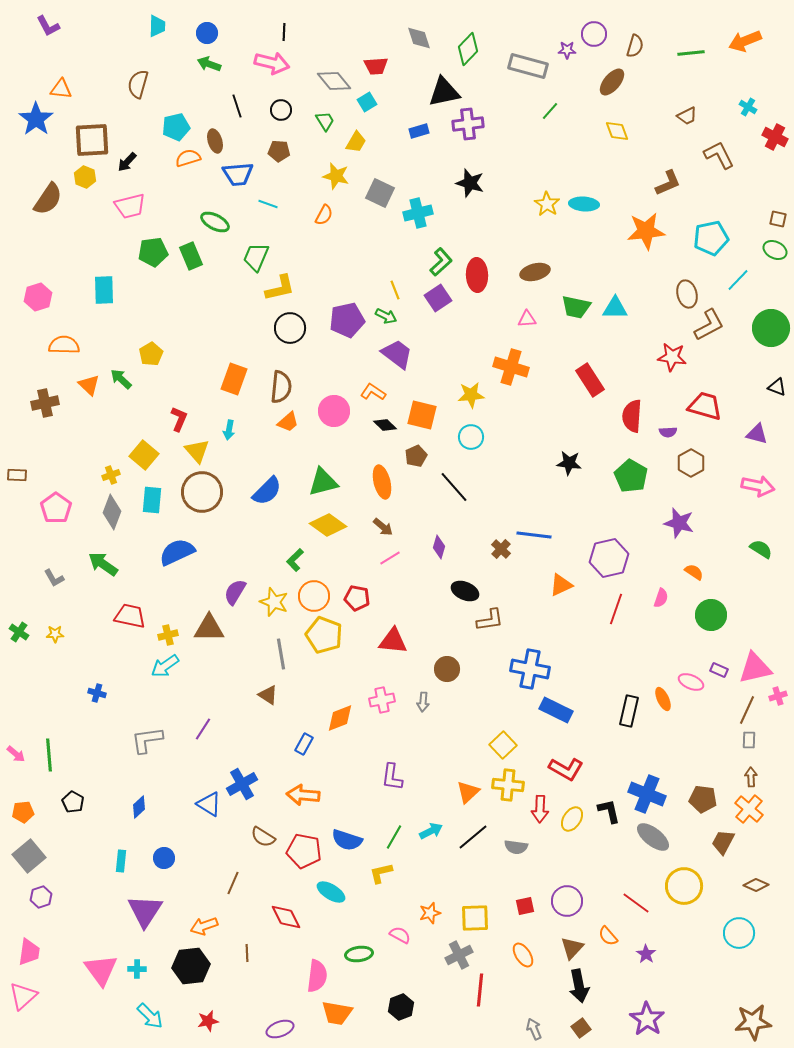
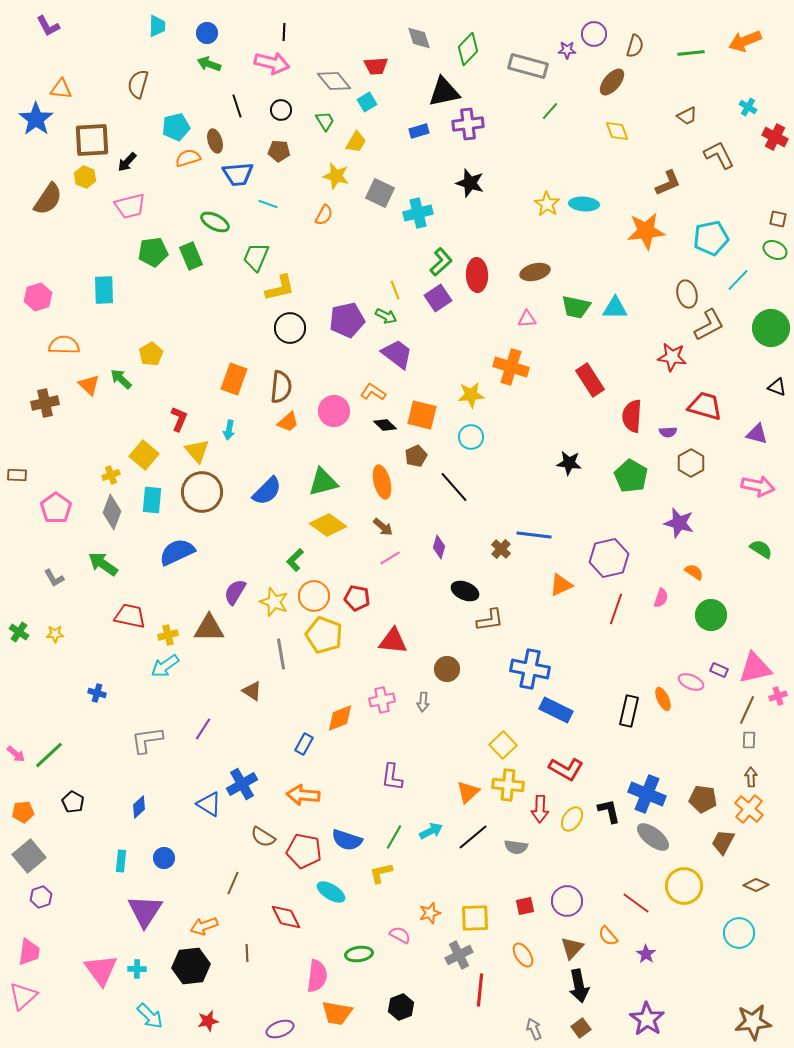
brown triangle at (268, 695): moved 16 px left, 4 px up
green line at (49, 755): rotated 52 degrees clockwise
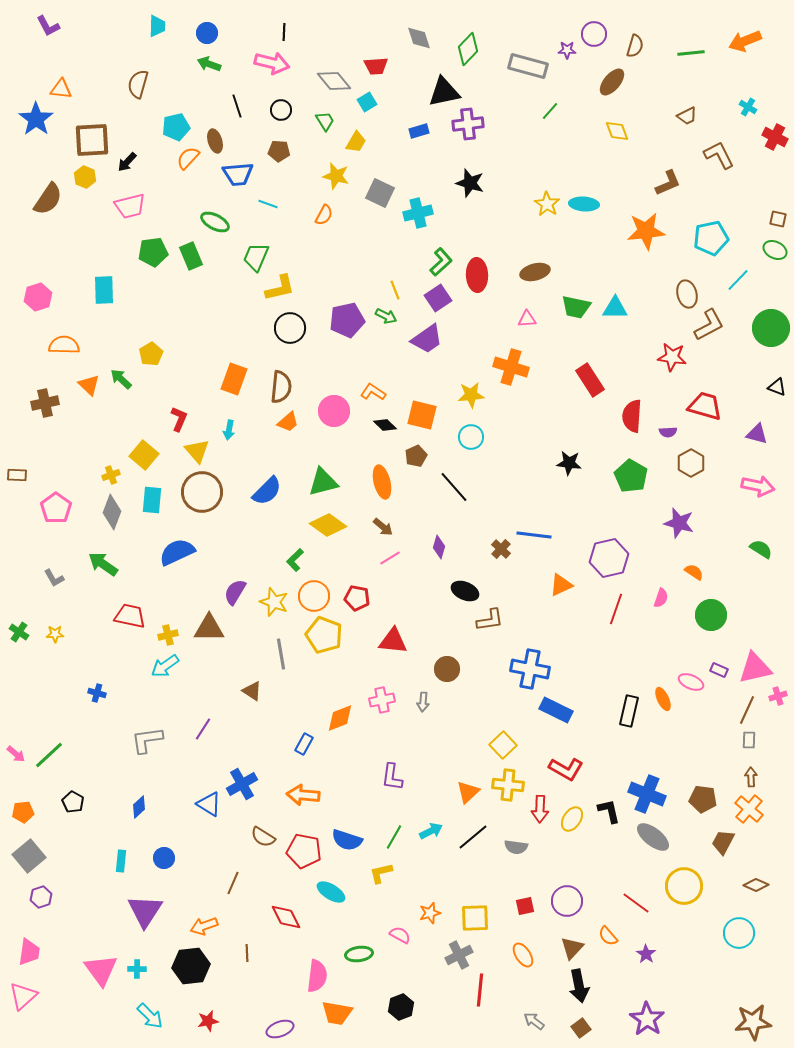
orange semicircle at (188, 158): rotated 30 degrees counterclockwise
purple trapezoid at (397, 354): moved 30 px right, 15 px up; rotated 108 degrees clockwise
gray arrow at (534, 1029): moved 8 px up; rotated 30 degrees counterclockwise
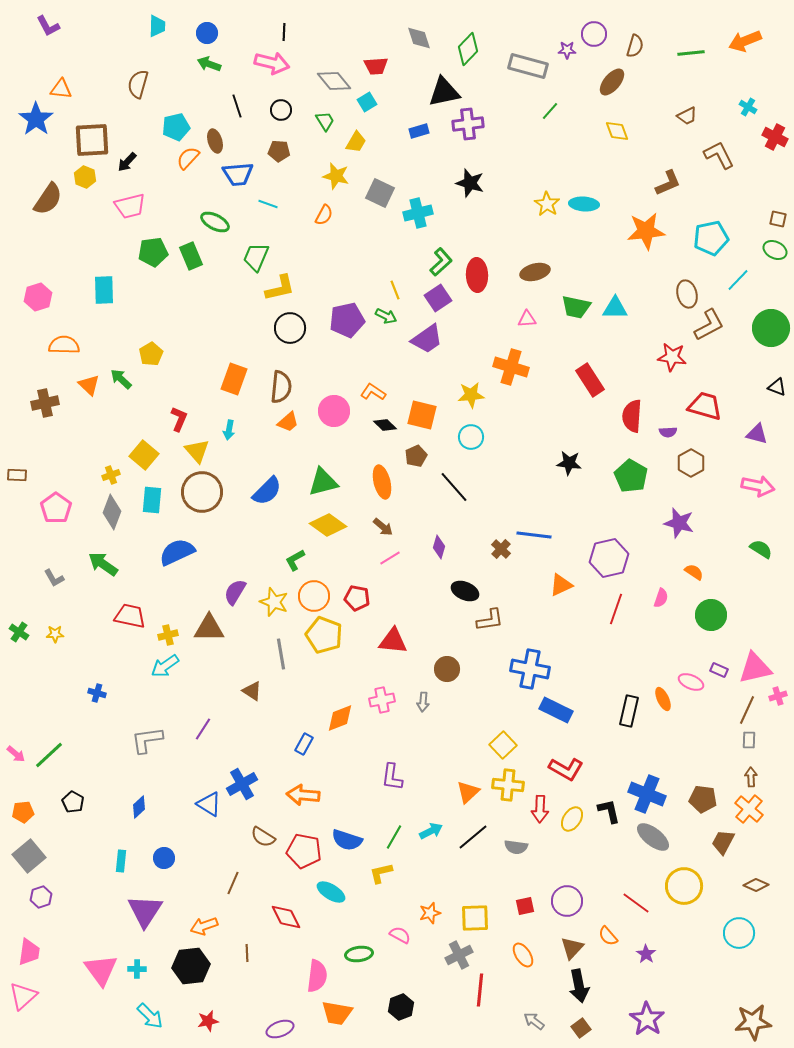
green L-shape at (295, 560): rotated 15 degrees clockwise
